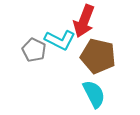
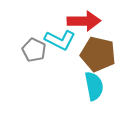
red arrow: rotated 112 degrees counterclockwise
brown pentagon: moved 2 px up
cyan semicircle: moved 8 px up; rotated 16 degrees clockwise
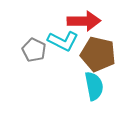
cyan L-shape: moved 3 px right, 1 px down
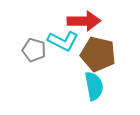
gray pentagon: rotated 10 degrees counterclockwise
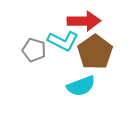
brown pentagon: moved 3 px left, 2 px up; rotated 24 degrees clockwise
cyan semicircle: moved 13 px left; rotated 80 degrees clockwise
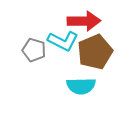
brown pentagon: rotated 12 degrees clockwise
cyan semicircle: rotated 20 degrees clockwise
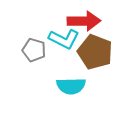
cyan L-shape: moved 1 px right, 2 px up
brown pentagon: rotated 28 degrees counterclockwise
cyan semicircle: moved 10 px left
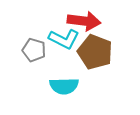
red arrow: rotated 8 degrees clockwise
cyan semicircle: moved 7 px left
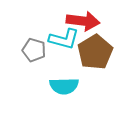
red arrow: moved 1 px left
cyan L-shape: rotated 12 degrees counterclockwise
brown pentagon: rotated 20 degrees clockwise
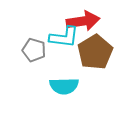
red arrow: rotated 16 degrees counterclockwise
cyan L-shape: moved 2 px up; rotated 8 degrees counterclockwise
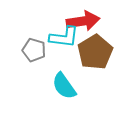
cyan semicircle: rotated 56 degrees clockwise
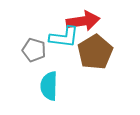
cyan semicircle: moved 15 px left; rotated 36 degrees clockwise
